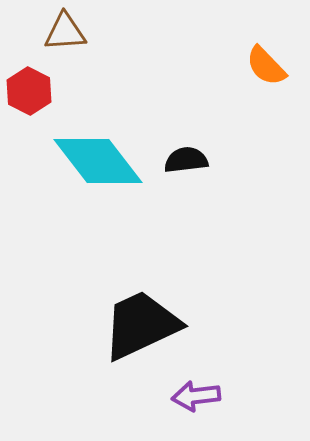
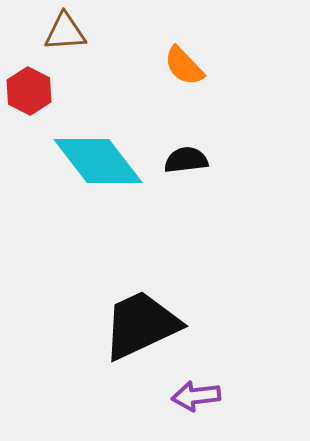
orange semicircle: moved 82 px left
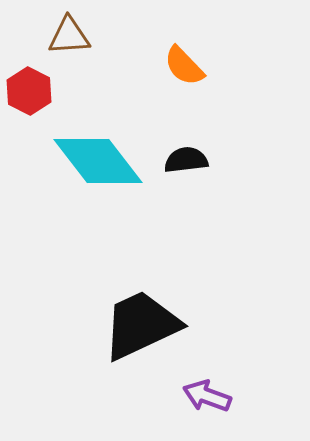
brown triangle: moved 4 px right, 4 px down
purple arrow: moved 11 px right; rotated 27 degrees clockwise
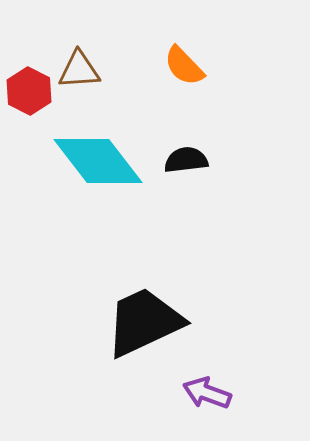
brown triangle: moved 10 px right, 34 px down
black trapezoid: moved 3 px right, 3 px up
purple arrow: moved 3 px up
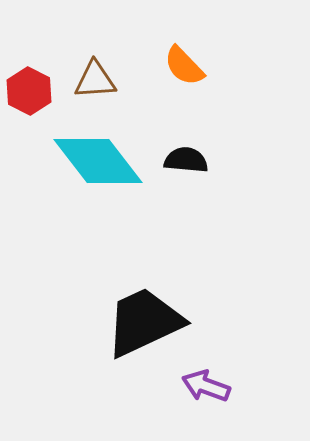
brown triangle: moved 16 px right, 10 px down
black semicircle: rotated 12 degrees clockwise
purple arrow: moved 1 px left, 7 px up
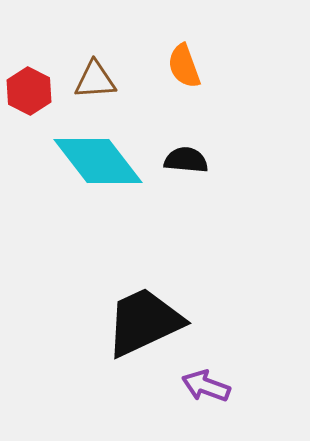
orange semicircle: rotated 24 degrees clockwise
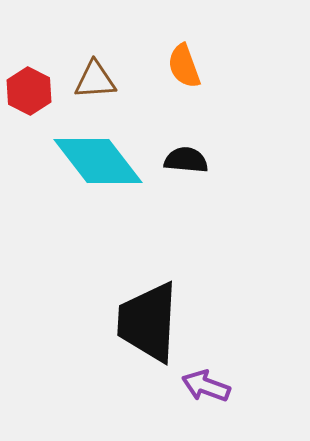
black trapezoid: moved 4 px right; rotated 62 degrees counterclockwise
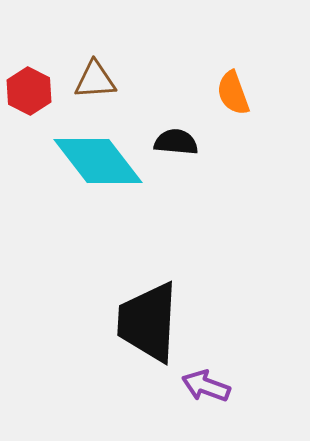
orange semicircle: moved 49 px right, 27 px down
black semicircle: moved 10 px left, 18 px up
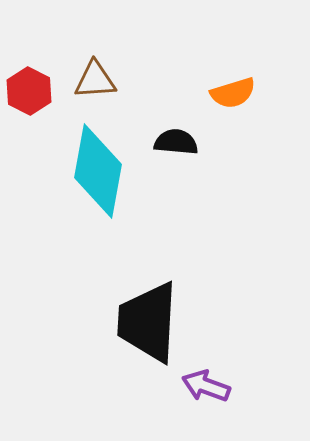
orange semicircle: rotated 87 degrees counterclockwise
cyan diamond: moved 10 px down; rotated 48 degrees clockwise
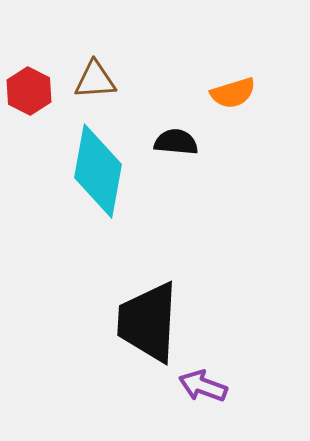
purple arrow: moved 3 px left
